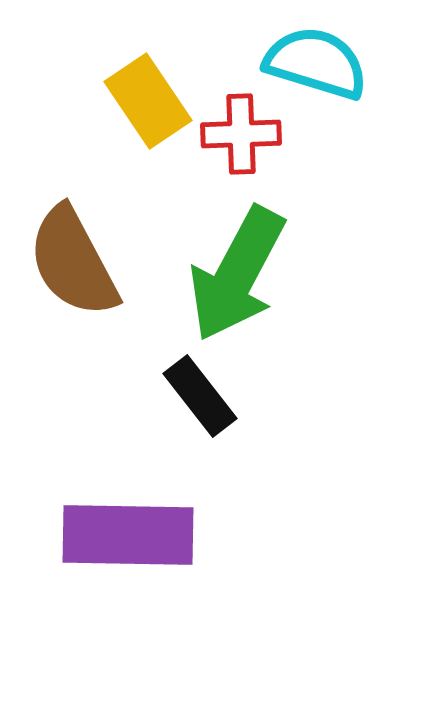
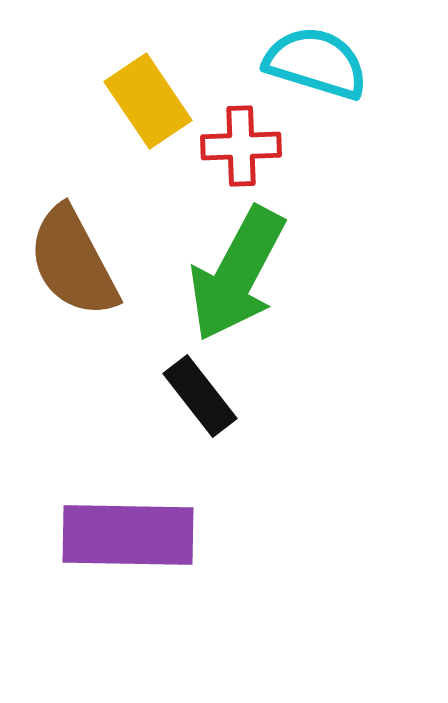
red cross: moved 12 px down
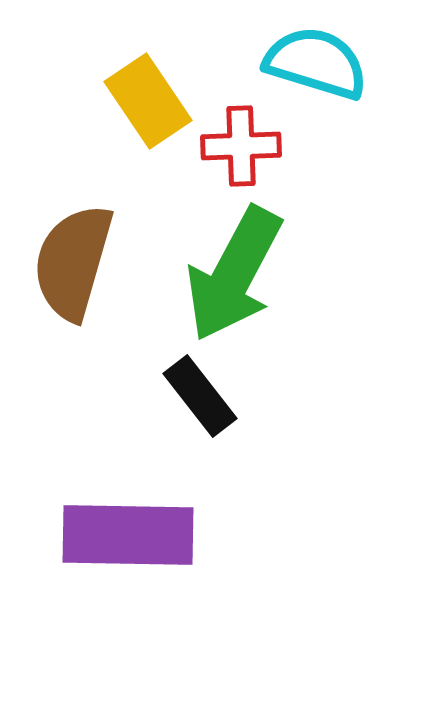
brown semicircle: rotated 44 degrees clockwise
green arrow: moved 3 px left
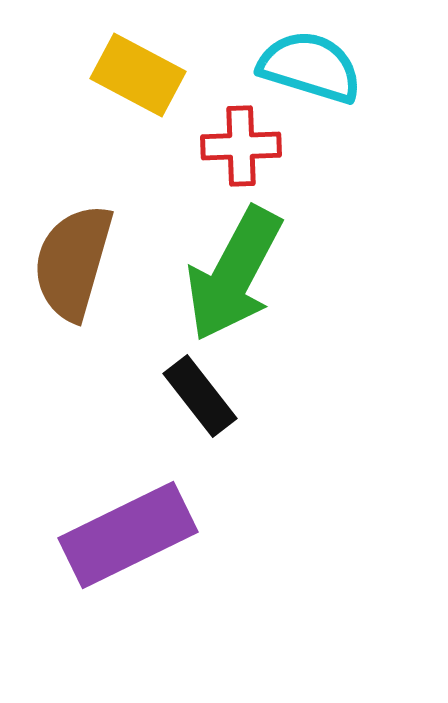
cyan semicircle: moved 6 px left, 4 px down
yellow rectangle: moved 10 px left, 26 px up; rotated 28 degrees counterclockwise
purple rectangle: rotated 27 degrees counterclockwise
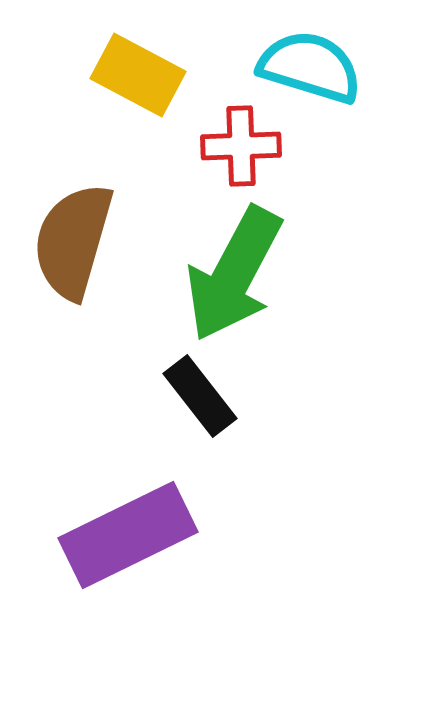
brown semicircle: moved 21 px up
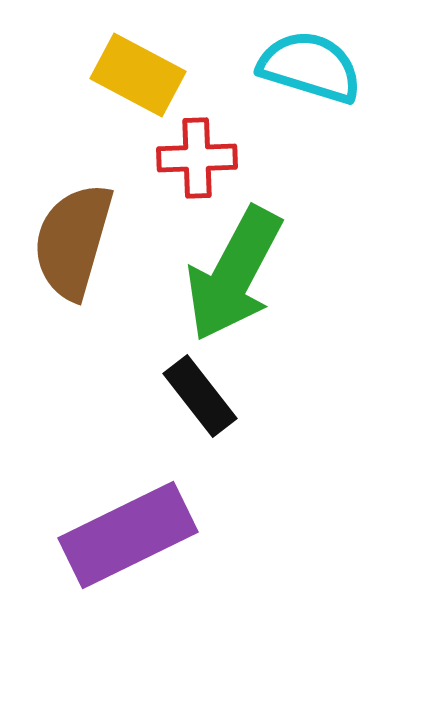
red cross: moved 44 px left, 12 px down
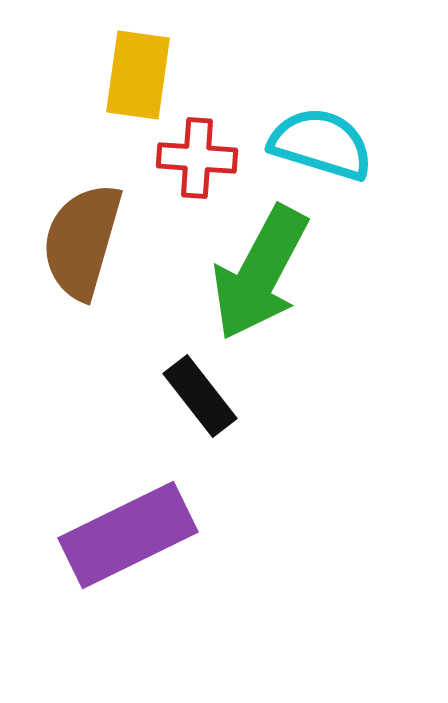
cyan semicircle: moved 11 px right, 77 px down
yellow rectangle: rotated 70 degrees clockwise
red cross: rotated 6 degrees clockwise
brown semicircle: moved 9 px right
green arrow: moved 26 px right, 1 px up
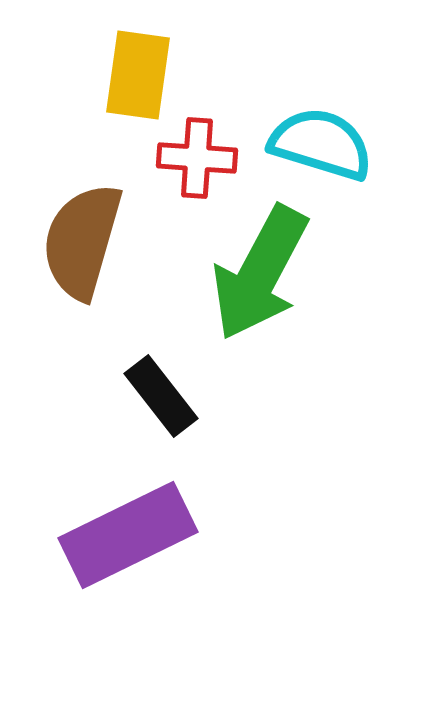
black rectangle: moved 39 px left
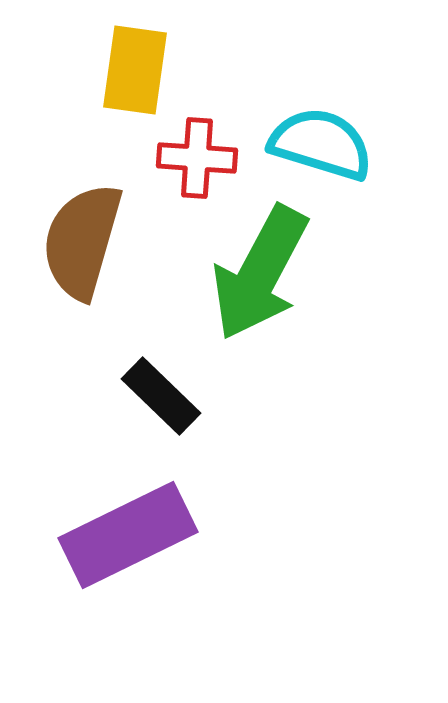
yellow rectangle: moved 3 px left, 5 px up
black rectangle: rotated 8 degrees counterclockwise
